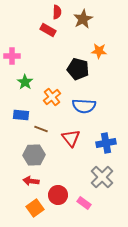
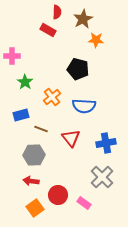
orange star: moved 3 px left, 11 px up
blue rectangle: rotated 21 degrees counterclockwise
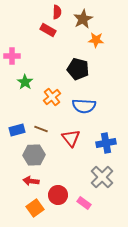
blue rectangle: moved 4 px left, 15 px down
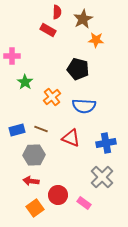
red triangle: rotated 30 degrees counterclockwise
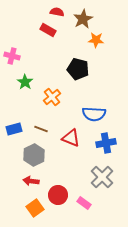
red semicircle: rotated 80 degrees counterclockwise
pink cross: rotated 14 degrees clockwise
blue semicircle: moved 10 px right, 8 px down
blue rectangle: moved 3 px left, 1 px up
gray hexagon: rotated 25 degrees counterclockwise
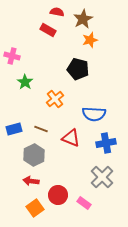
orange star: moved 6 px left; rotated 21 degrees counterclockwise
orange cross: moved 3 px right, 2 px down
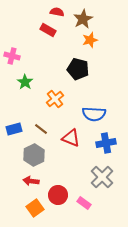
brown line: rotated 16 degrees clockwise
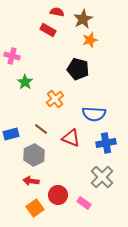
blue rectangle: moved 3 px left, 5 px down
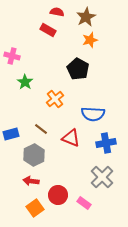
brown star: moved 3 px right, 2 px up
black pentagon: rotated 15 degrees clockwise
blue semicircle: moved 1 px left
